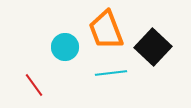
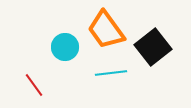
orange trapezoid: rotated 15 degrees counterclockwise
black square: rotated 9 degrees clockwise
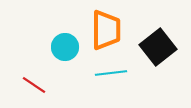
orange trapezoid: rotated 144 degrees counterclockwise
black square: moved 5 px right
red line: rotated 20 degrees counterclockwise
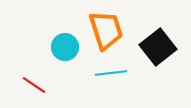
orange trapezoid: rotated 18 degrees counterclockwise
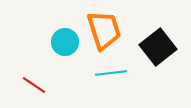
orange trapezoid: moved 2 px left
cyan circle: moved 5 px up
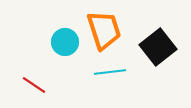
cyan line: moved 1 px left, 1 px up
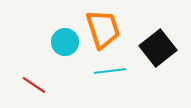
orange trapezoid: moved 1 px left, 1 px up
black square: moved 1 px down
cyan line: moved 1 px up
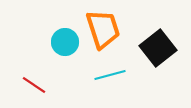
cyan line: moved 4 px down; rotated 8 degrees counterclockwise
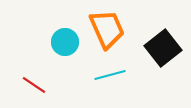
orange trapezoid: moved 4 px right; rotated 6 degrees counterclockwise
black square: moved 5 px right
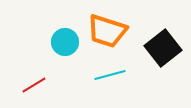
orange trapezoid: moved 2 px down; rotated 132 degrees clockwise
red line: rotated 65 degrees counterclockwise
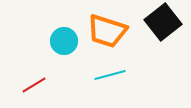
cyan circle: moved 1 px left, 1 px up
black square: moved 26 px up
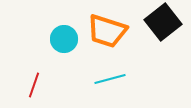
cyan circle: moved 2 px up
cyan line: moved 4 px down
red line: rotated 40 degrees counterclockwise
